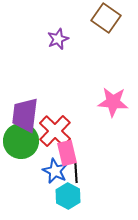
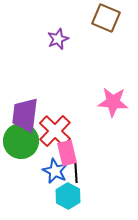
brown square: rotated 12 degrees counterclockwise
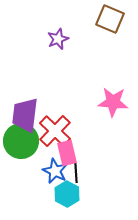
brown square: moved 4 px right, 1 px down
cyan hexagon: moved 1 px left, 2 px up
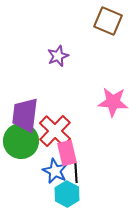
brown square: moved 2 px left, 2 px down
purple star: moved 17 px down
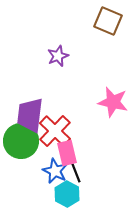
pink star: rotated 8 degrees clockwise
purple trapezoid: moved 5 px right
black line: rotated 18 degrees counterclockwise
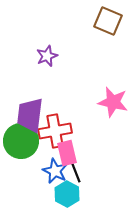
purple star: moved 11 px left
red cross: rotated 36 degrees clockwise
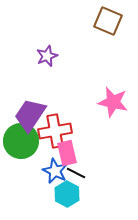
purple trapezoid: rotated 27 degrees clockwise
black line: rotated 42 degrees counterclockwise
